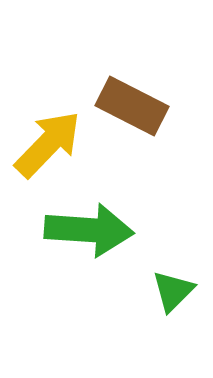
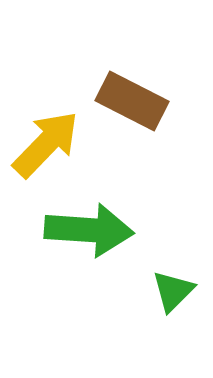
brown rectangle: moved 5 px up
yellow arrow: moved 2 px left
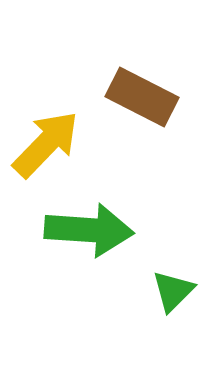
brown rectangle: moved 10 px right, 4 px up
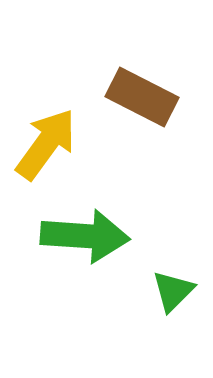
yellow arrow: rotated 8 degrees counterclockwise
green arrow: moved 4 px left, 6 px down
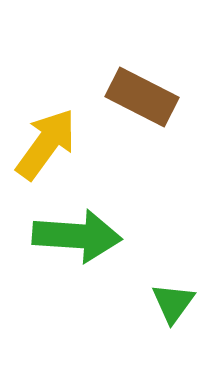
green arrow: moved 8 px left
green triangle: moved 12 px down; rotated 9 degrees counterclockwise
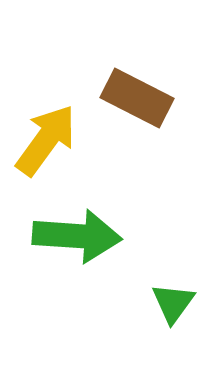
brown rectangle: moved 5 px left, 1 px down
yellow arrow: moved 4 px up
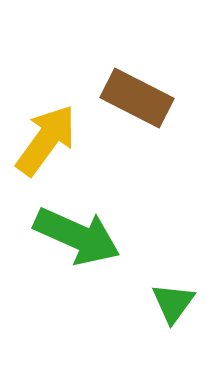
green arrow: rotated 20 degrees clockwise
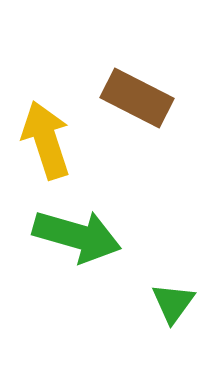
yellow arrow: rotated 54 degrees counterclockwise
green arrow: rotated 8 degrees counterclockwise
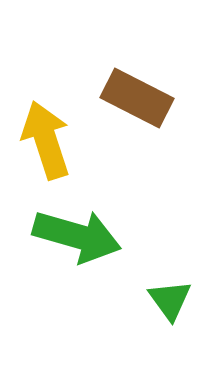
green triangle: moved 3 px left, 3 px up; rotated 12 degrees counterclockwise
